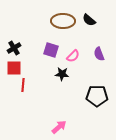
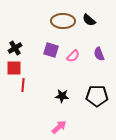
black cross: moved 1 px right
black star: moved 22 px down
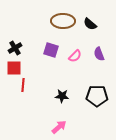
black semicircle: moved 1 px right, 4 px down
pink semicircle: moved 2 px right
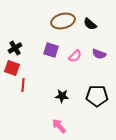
brown ellipse: rotated 15 degrees counterclockwise
purple semicircle: rotated 48 degrees counterclockwise
red square: moved 2 px left; rotated 21 degrees clockwise
pink arrow: moved 1 px up; rotated 91 degrees counterclockwise
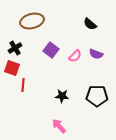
brown ellipse: moved 31 px left
purple square: rotated 21 degrees clockwise
purple semicircle: moved 3 px left
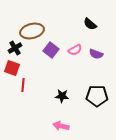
brown ellipse: moved 10 px down
pink semicircle: moved 6 px up; rotated 16 degrees clockwise
pink arrow: moved 2 px right; rotated 35 degrees counterclockwise
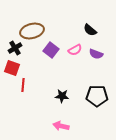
black semicircle: moved 6 px down
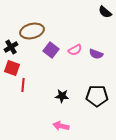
black semicircle: moved 15 px right, 18 px up
black cross: moved 4 px left, 1 px up
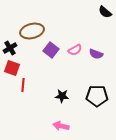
black cross: moved 1 px left, 1 px down
